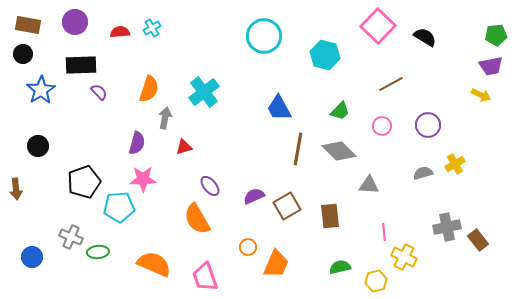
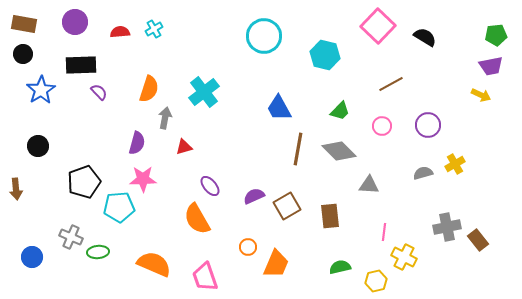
brown rectangle at (28, 25): moved 4 px left, 1 px up
cyan cross at (152, 28): moved 2 px right, 1 px down
pink line at (384, 232): rotated 12 degrees clockwise
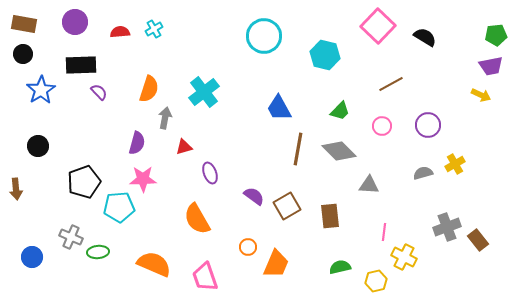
purple ellipse at (210, 186): moved 13 px up; rotated 20 degrees clockwise
purple semicircle at (254, 196): rotated 60 degrees clockwise
gray cross at (447, 227): rotated 8 degrees counterclockwise
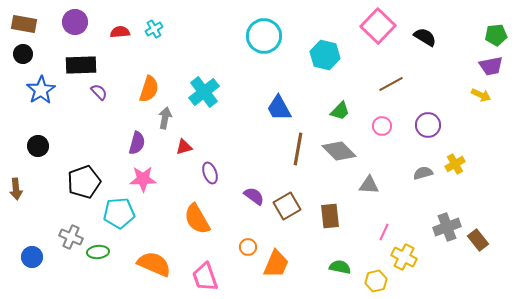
cyan pentagon at (119, 207): moved 6 px down
pink line at (384, 232): rotated 18 degrees clockwise
green semicircle at (340, 267): rotated 25 degrees clockwise
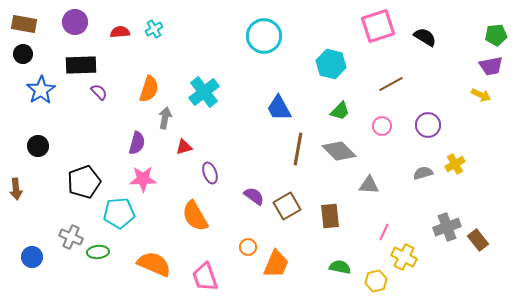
pink square at (378, 26): rotated 28 degrees clockwise
cyan hexagon at (325, 55): moved 6 px right, 9 px down
orange semicircle at (197, 219): moved 2 px left, 3 px up
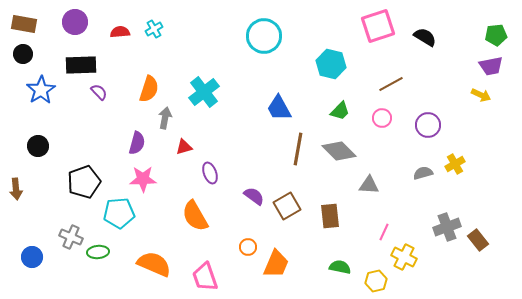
pink circle at (382, 126): moved 8 px up
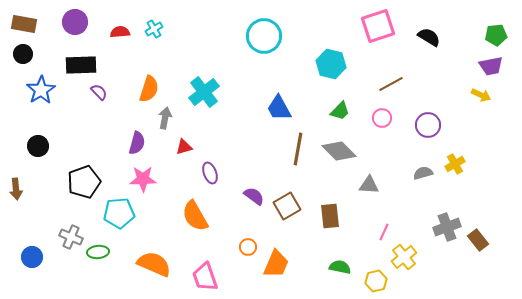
black semicircle at (425, 37): moved 4 px right
yellow cross at (404, 257): rotated 25 degrees clockwise
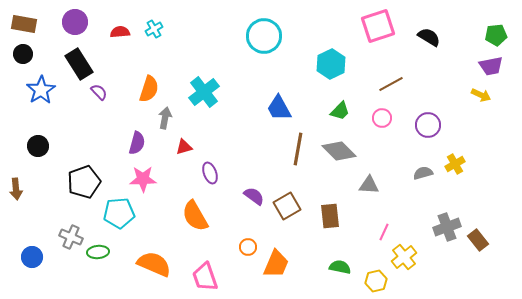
cyan hexagon at (331, 64): rotated 20 degrees clockwise
black rectangle at (81, 65): moved 2 px left, 1 px up; rotated 60 degrees clockwise
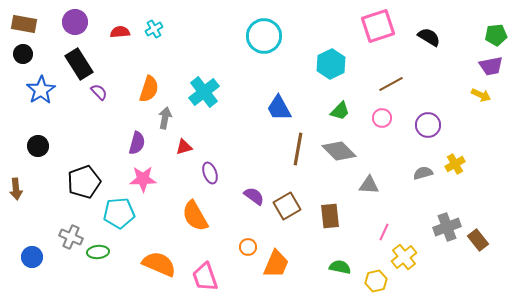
orange semicircle at (154, 264): moved 5 px right
